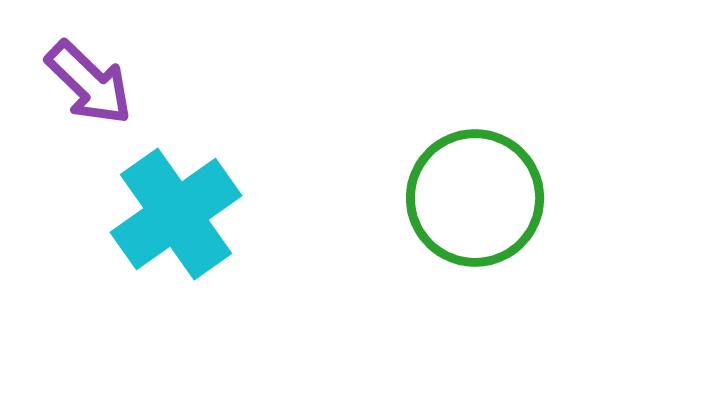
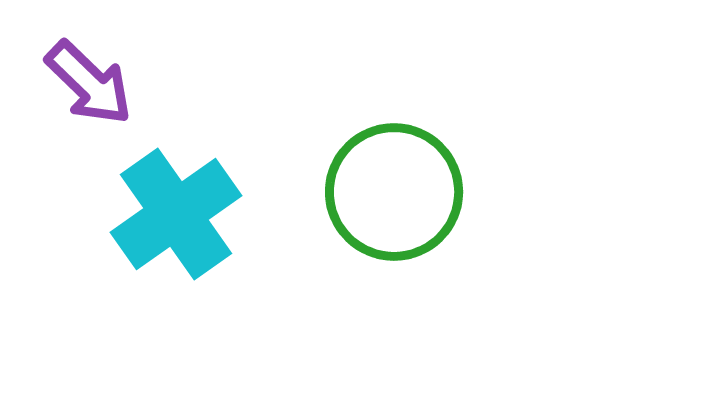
green circle: moved 81 px left, 6 px up
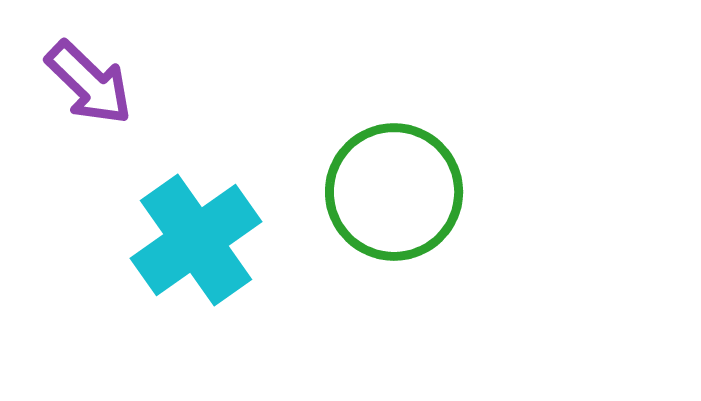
cyan cross: moved 20 px right, 26 px down
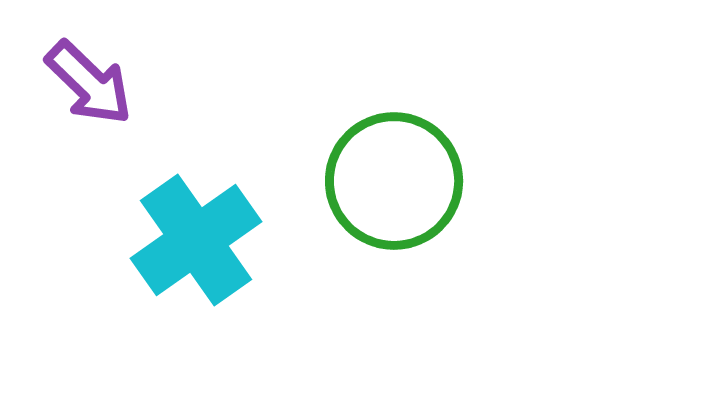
green circle: moved 11 px up
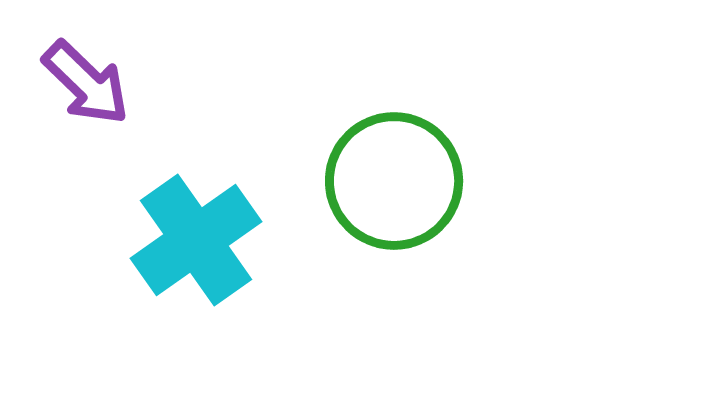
purple arrow: moved 3 px left
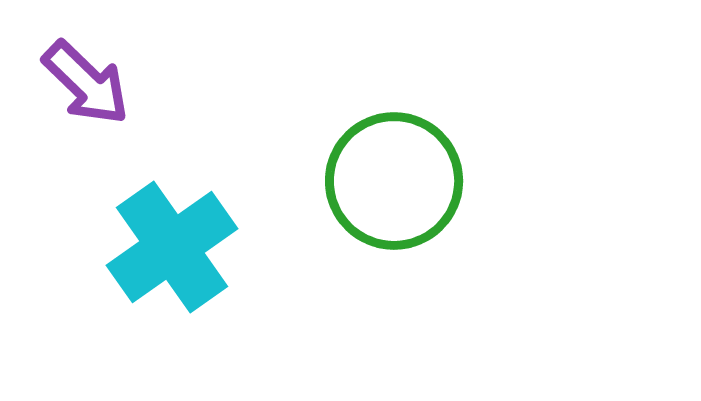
cyan cross: moved 24 px left, 7 px down
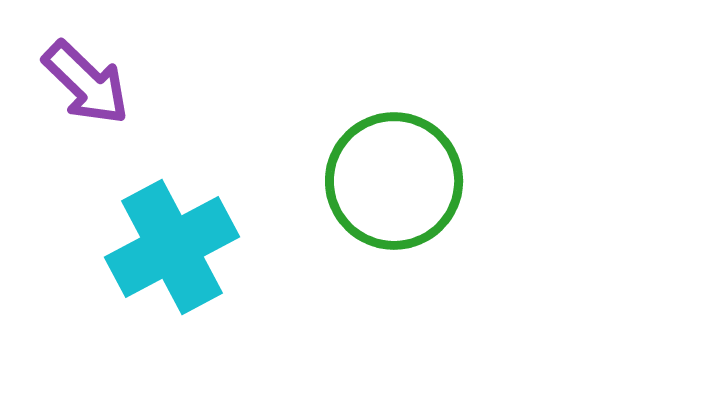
cyan cross: rotated 7 degrees clockwise
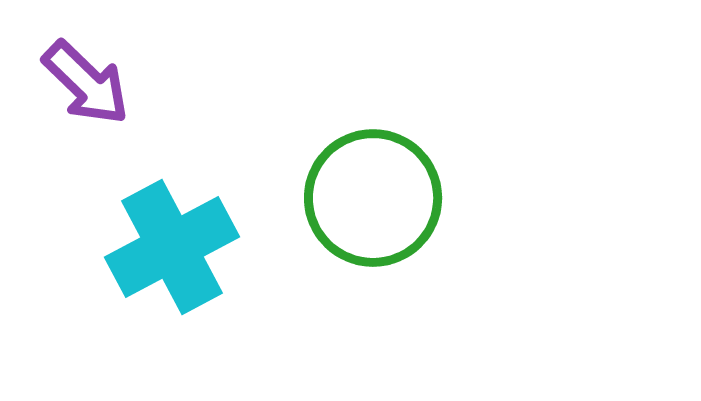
green circle: moved 21 px left, 17 px down
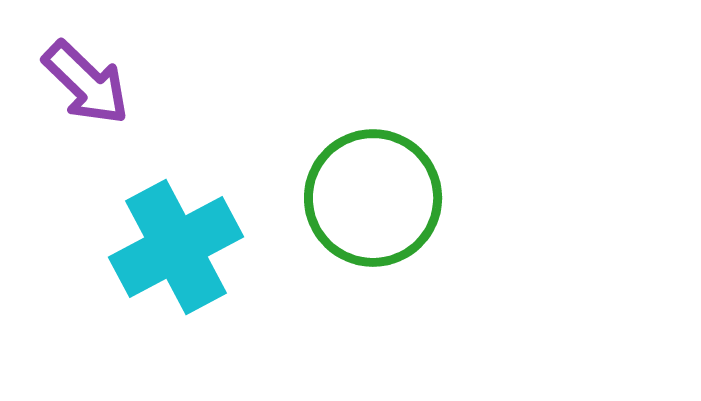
cyan cross: moved 4 px right
